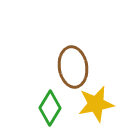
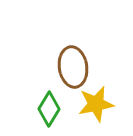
green diamond: moved 1 px left, 1 px down
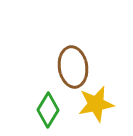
green diamond: moved 1 px left, 1 px down
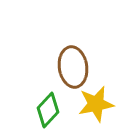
green diamond: rotated 12 degrees clockwise
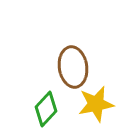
green diamond: moved 2 px left, 1 px up
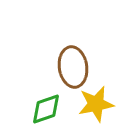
green diamond: rotated 28 degrees clockwise
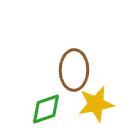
brown ellipse: moved 1 px right, 3 px down; rotated 9 degrees clockwise
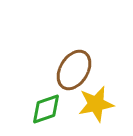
brown ellipse: rotated 30 degrees clockwise
